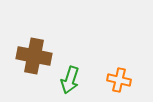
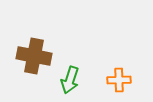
orange cross: rotated 15 degrees counterclockwise
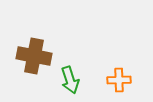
green arrow: rotated 36 degrees counterclockwise
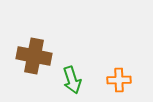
green arrow: moved 2 px right
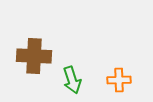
brown cross: rotated 8 degrees counterclockwise
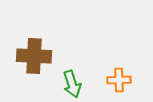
green arrow: moved 4 px down
